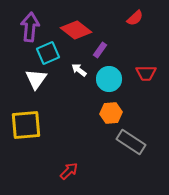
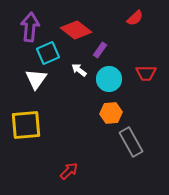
gray rectangle: rotated 28 degrees clockwise
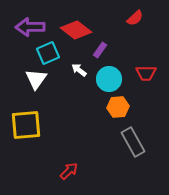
purple arrow: rotated 96 degrees counterclockwise
orange hexagon: moved 7 px right, 6 px up
gray rectangle: moved 2 px right
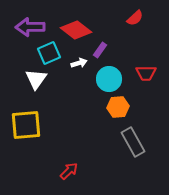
cyan square: moved 1 px right
white arrow: moved 7 px up; rotated 126 degrees clockwise
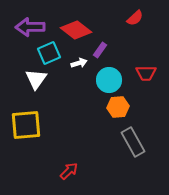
cyan circle: moved 1 px down
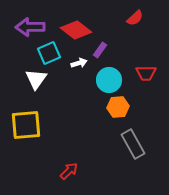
gray rectangle: moved 2 px down
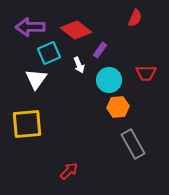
red semicircle: rotated 24 degrees counterclockwise
white arrow: moved 2 px down; rotated 84 degrees clockwise
yellow square: moved 1 px right, 1 px up
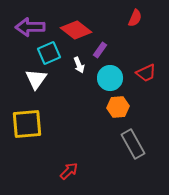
red trapezoid: rotated 25 degrees counterclockwise
cyan circle: moved 1 px right, 2 px up
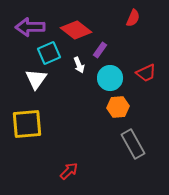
red semicircle: moved 2 px left
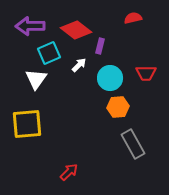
red semicircle: rotated 126 degrees counterclockwise
purple arrow: moved 1 px up
purple rectangle: moved 4 px up; rotated 21 degrees counterclockwise
white arrow: rotated 112 degrees counterclockwise
red trapezoid: rotated 25 degrees clockwise
red arrow: moved 1 px down
